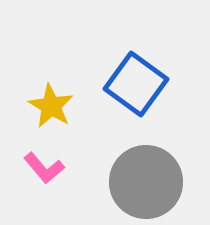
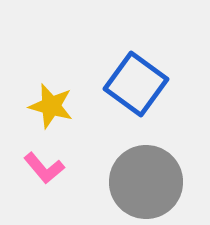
yellow star: rotated 15 degrees counterclockwise
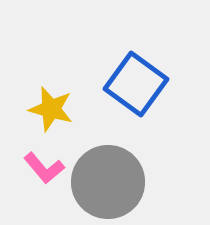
yellow star: moved 3 px down
gray circle: moved 38 px left
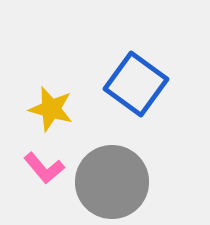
gray circle: moved 4 px right
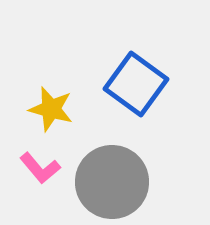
pink L-shape: moved 4 px left
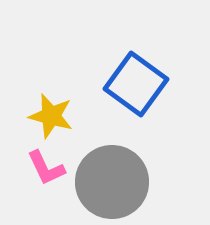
yellow star: moved 7 px down
pink L-shape: moved 6 px right; rotated 15 degrees clockwise
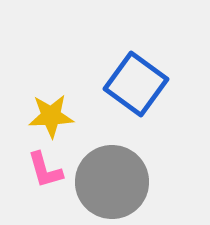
yellow star: rotated 18 degrees counterclockwise
pink L-shape: moved 1 px left, 2 px down; rotated 9 degrees clockwise
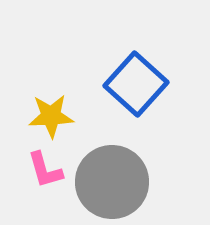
blue square: rotated 6 degrees clockwise
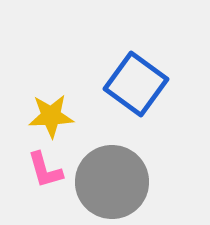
blue square: rotated 6 degrees counterclockwise
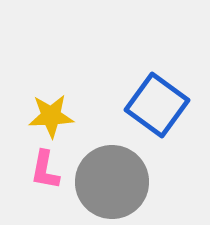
blue square: moved 21 px right, 21 px down
pink L-shape: rotated 27 degrees clockwise
